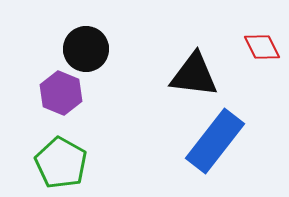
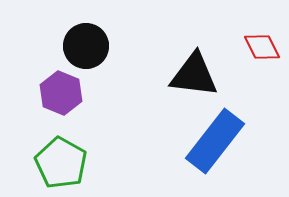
black circle: moved 3 px up
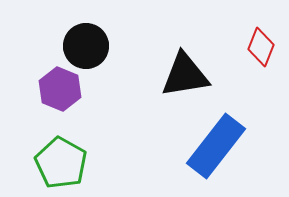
red diamond: moved 1 px left; rotated 48 degrees clockwise
black triangle: moved 9 px left; rotated 16 degrees counterclockwise
purple hexagon: moved 1 px left, 4 px up
blue rectangle: moved 1 px right, 5 px down
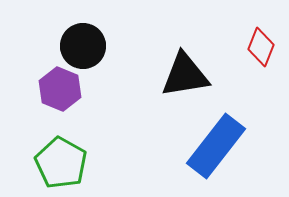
black circle: moved 3 px left
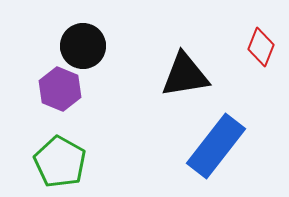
green pentagon: moved 1 px left, 1 px up
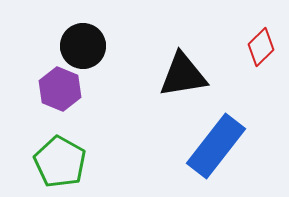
red diamond: rotated 24 degrees clockwise
black triangle: moved 2 px left
